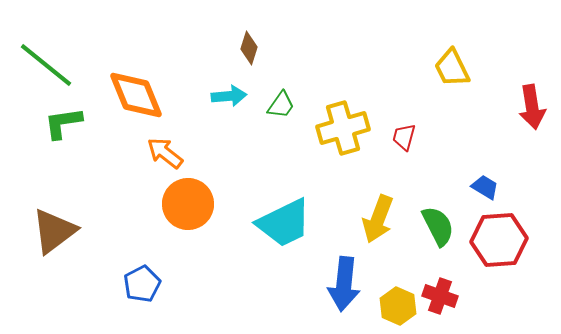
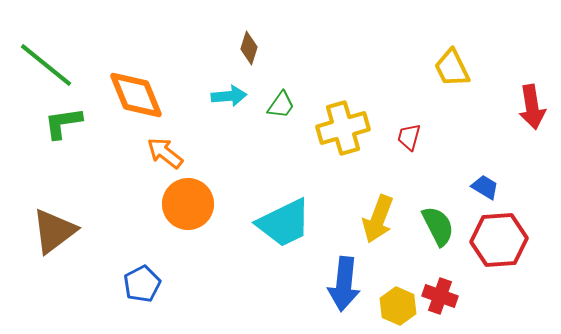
red trapezoid: moved 5 px right
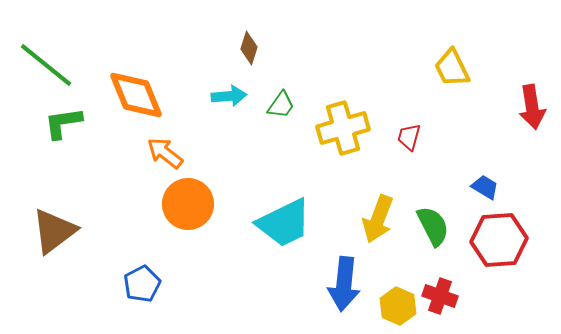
green semicircle: moved 5 px left
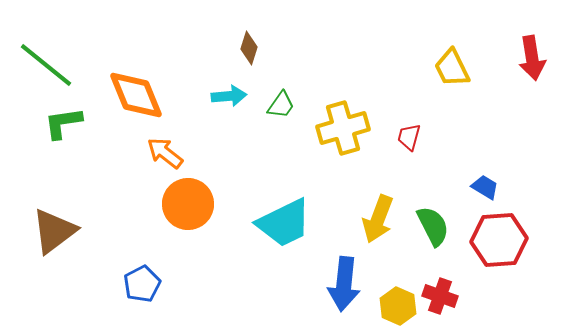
red arrow: moved 49 px up
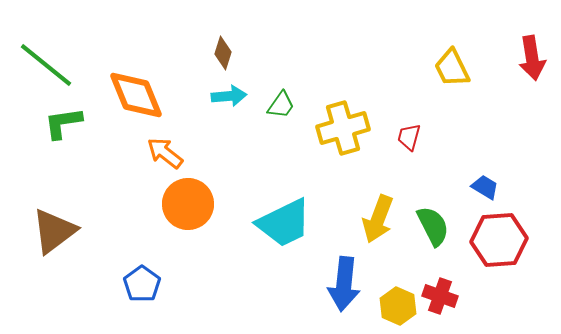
brown diamond: moved 26 px left, 5 px down
blue pentagon: rotated 9 degrees counterclockwise
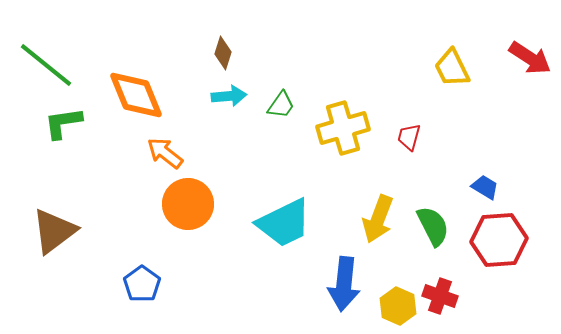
red arrow: moved 2 px left; rotated 48 degrees counterclockwise
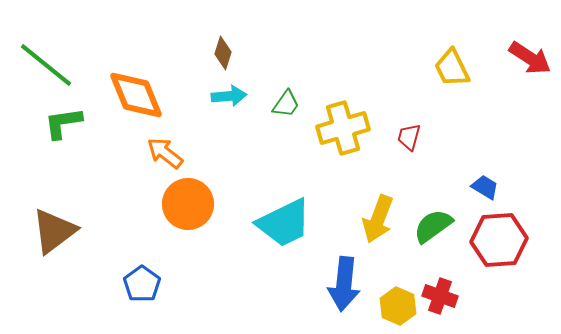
green trapezoid: moved 5 px right, 1 px up
green semicircle: rotated 99 degrees counterclockwise
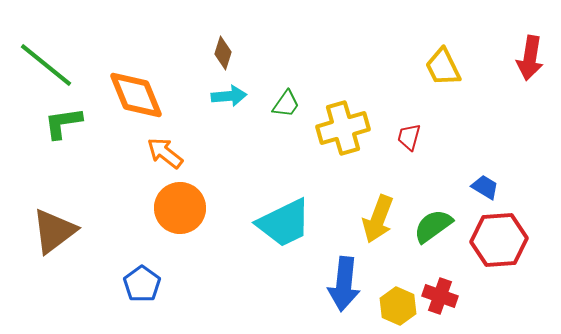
red arrow: rotated 66 degrees clockwise
yellow trapezoid: moved 9 px left, 1 px up
orange circle: moved 8 px left, 4 px down
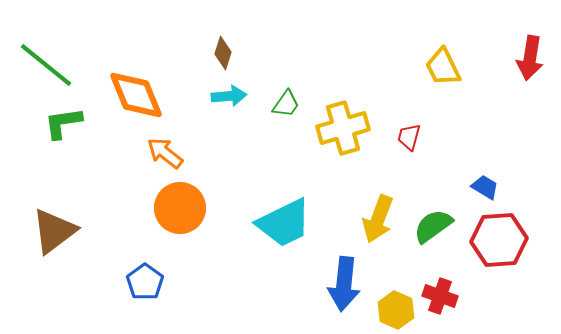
blue pentagon: moved 3 px right, 2 px up
yellow hexagon: moved 2 px left, 4 px down
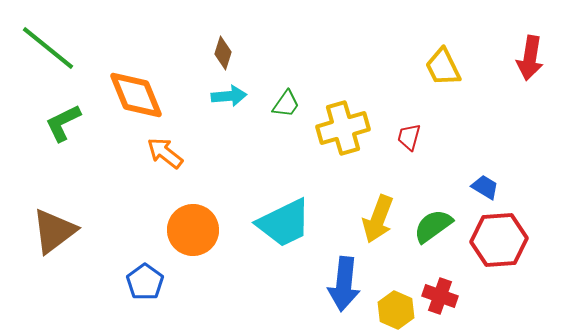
green line: moved 2 px right, 17 px up
green L-shape: rotated 18 degrees counterclockwise
orange circle: moved 13 px right, 22 px down
